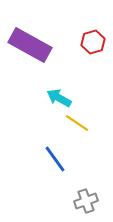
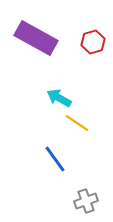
purple rectangle: moved 6 px right, 7 px up
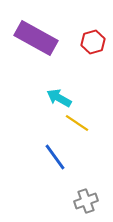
blue line: moved 2 px up
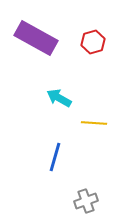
yellow line: moved 17 px right; rotated 30 degrees counterclockwise
blue line: rotated 52 degrees clockwise
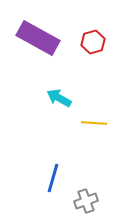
purple rectangle: moved 2 px right
blue line: moved 2 px left, 21 px down
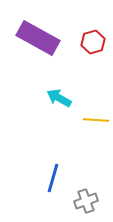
yellow line: moved 2 px right, 3 px up
